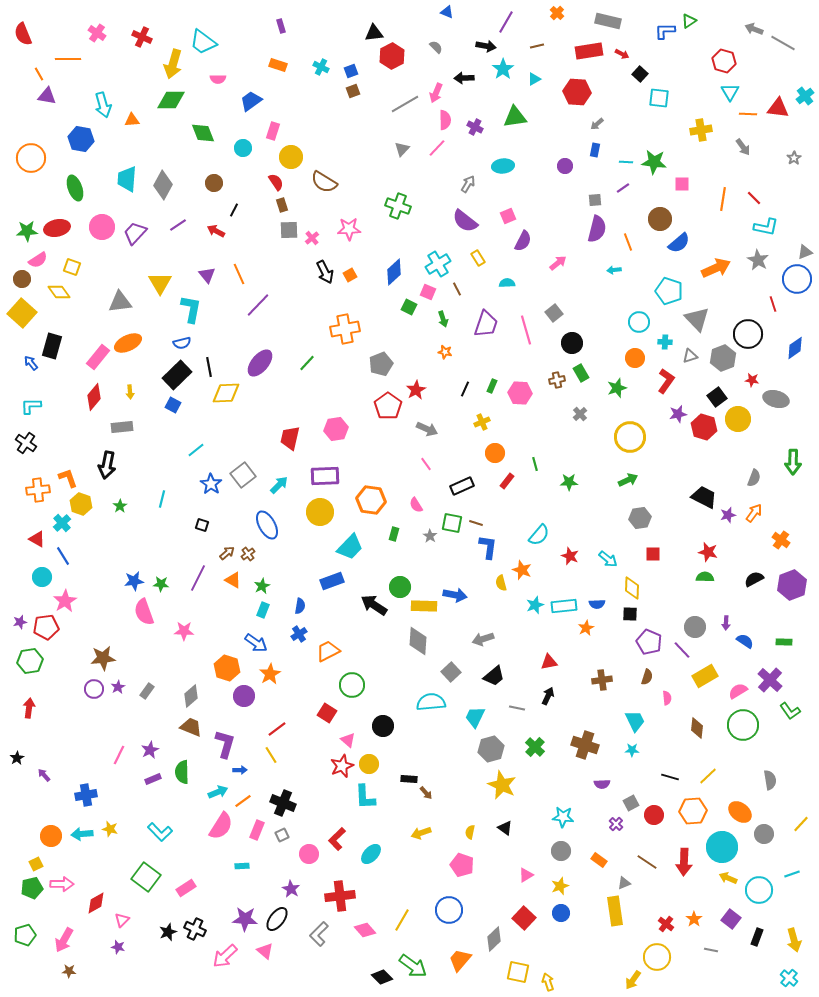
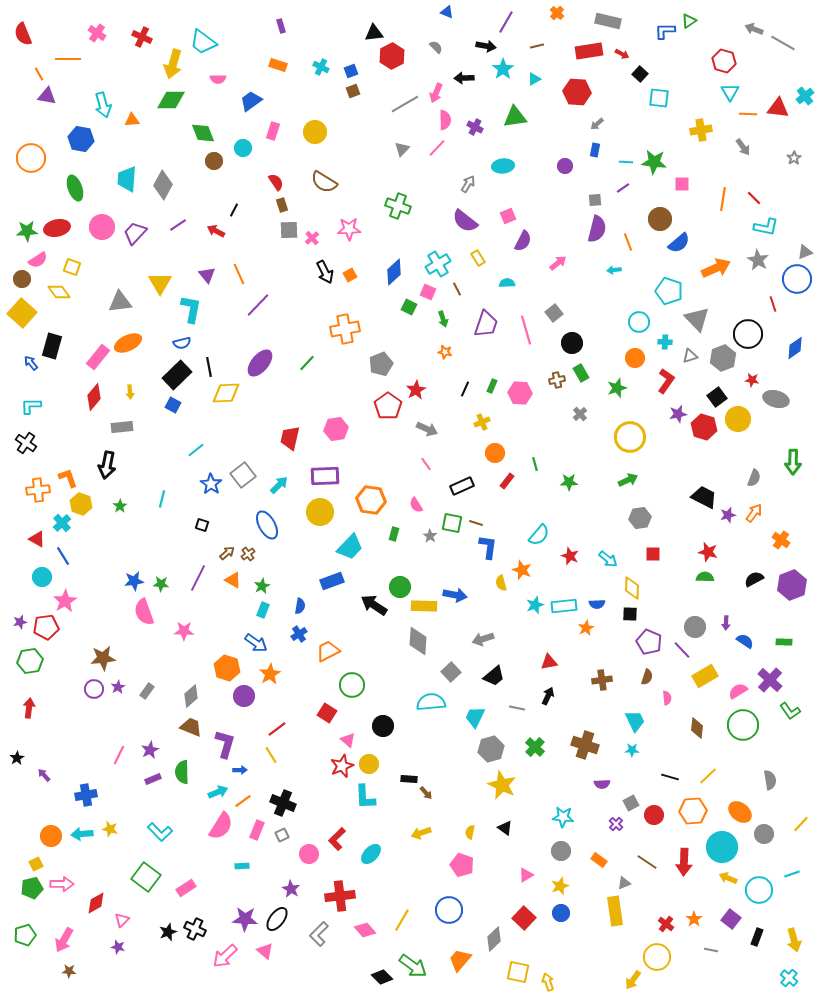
yellow circle at (291, 157): moved 24 px right, 25 px up
brown circle at (214, 183): moved 22 px up
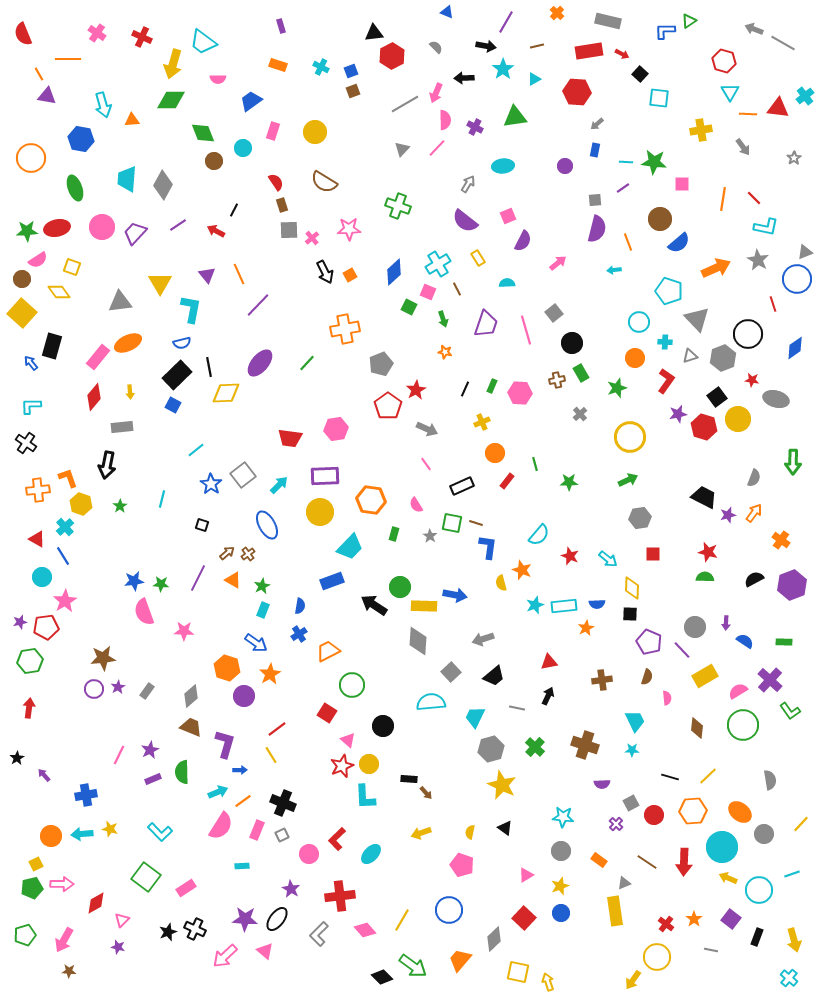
red trapezoid at (290, 438): rotated 95 degrees counterclockwise
cyan cross at (62, 523): moved 3 px right, 4 px down
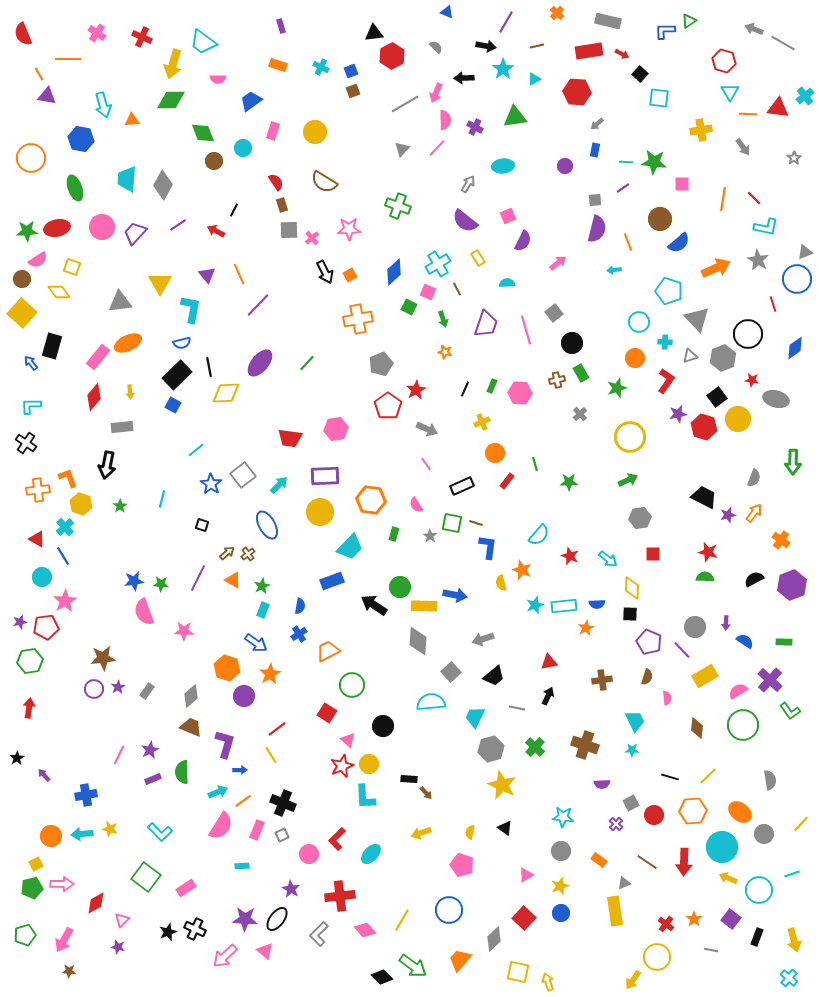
orange cross at (345, 329): moved 13 px right, 10 px up
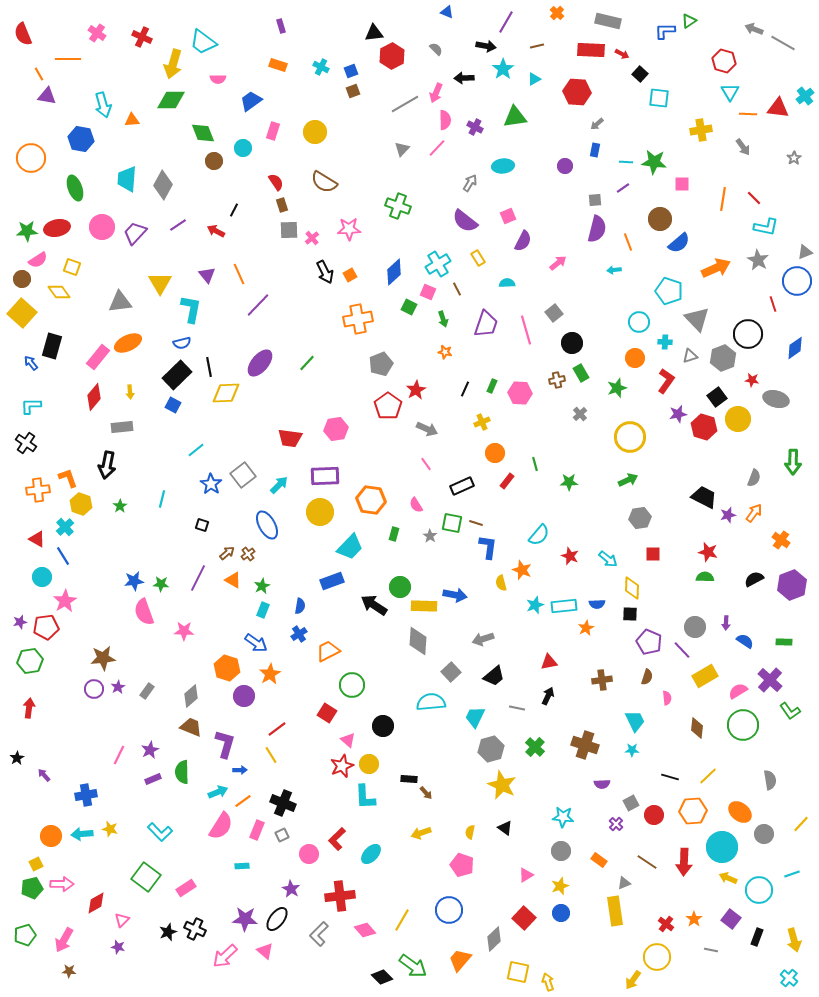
gray semicircle at (436, 47): moved 2 px down
red rectangle at (589, 51): moved 2 px right, 1 px up; rotated 12 degrees clockwise
gray arrow at (468, 184): moved 2 px right, 1 px up
blue circle at (797, 279): moved 2 px down
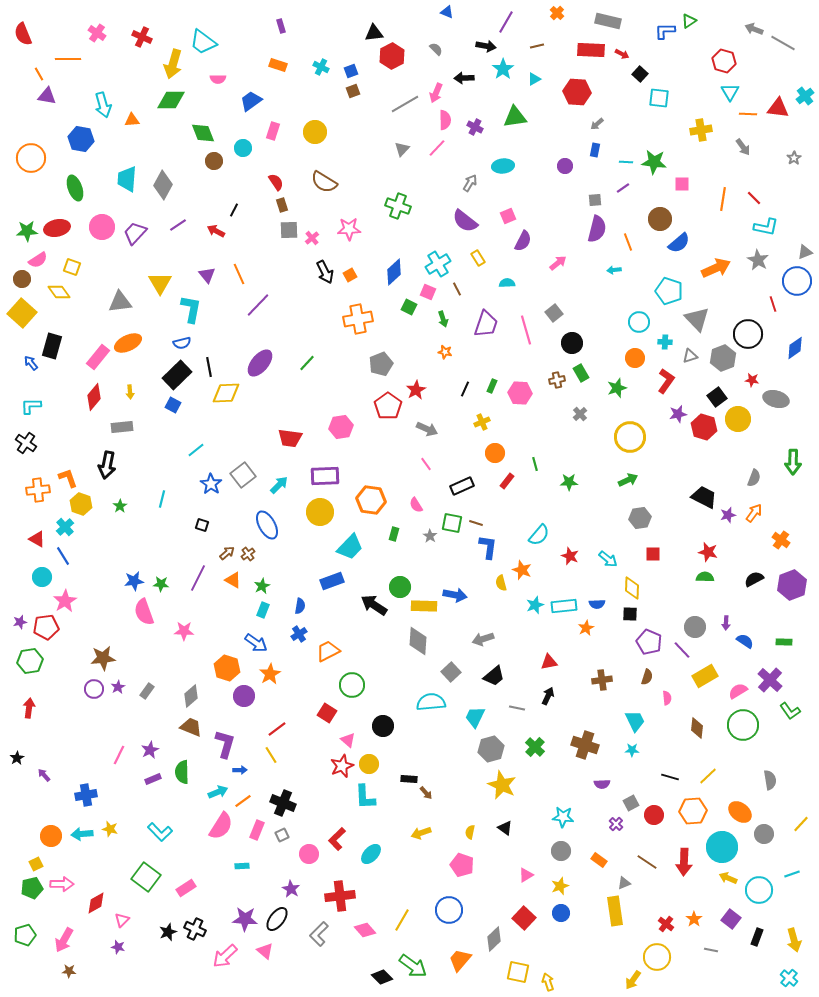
pink hexagon at (336, 429): moved 5 px right, 2 px up
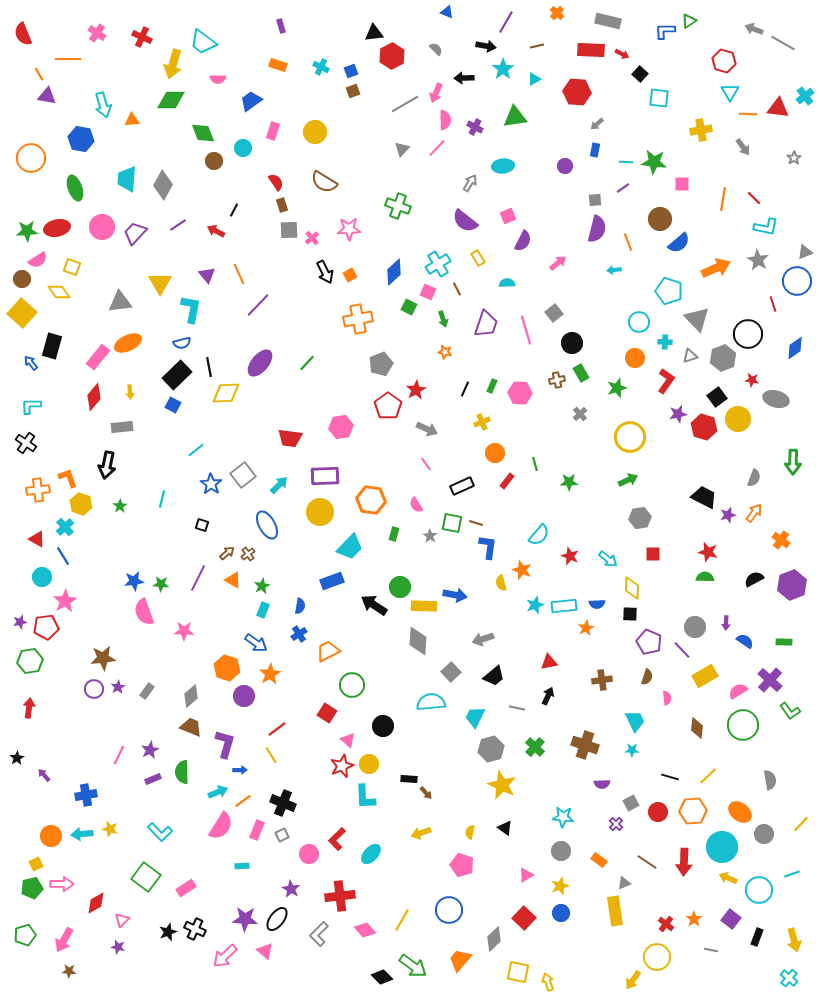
red circle at (654, 815): moved 4 px right, 3 px up
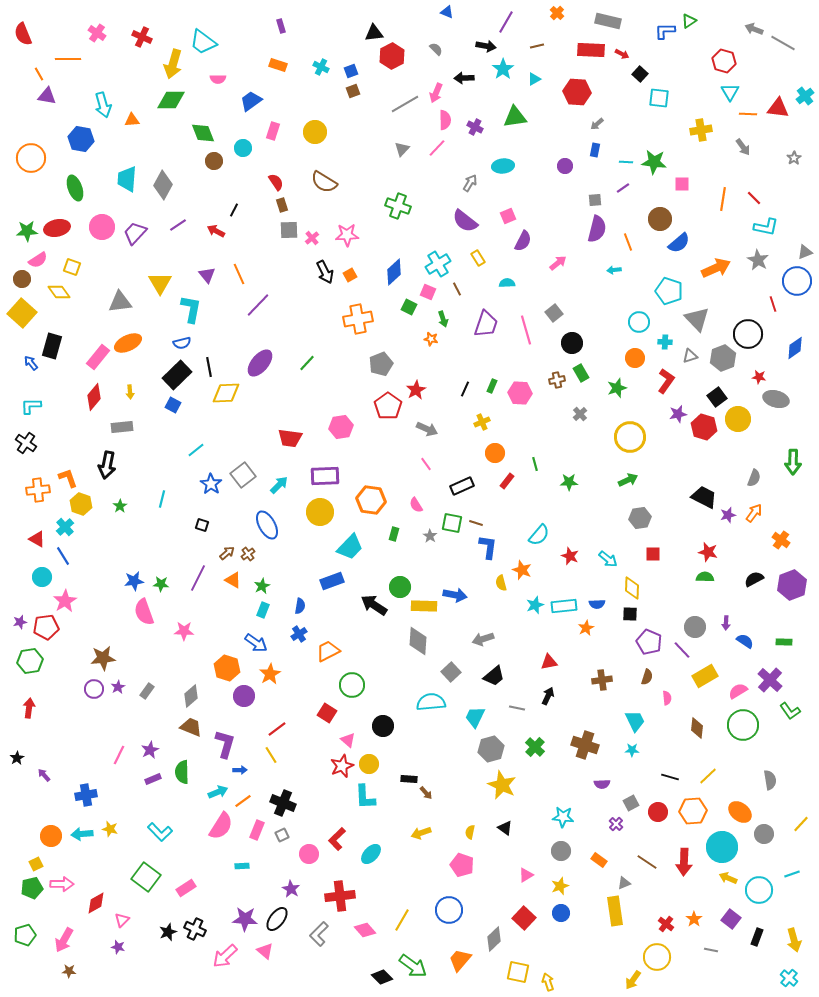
pink star at (349, 229): moved 2 px left, 6 px down
orange star at (445, 352): moved 14 px left, 13 px up
red star at (752, 380): moved 7 px right, 3 px up
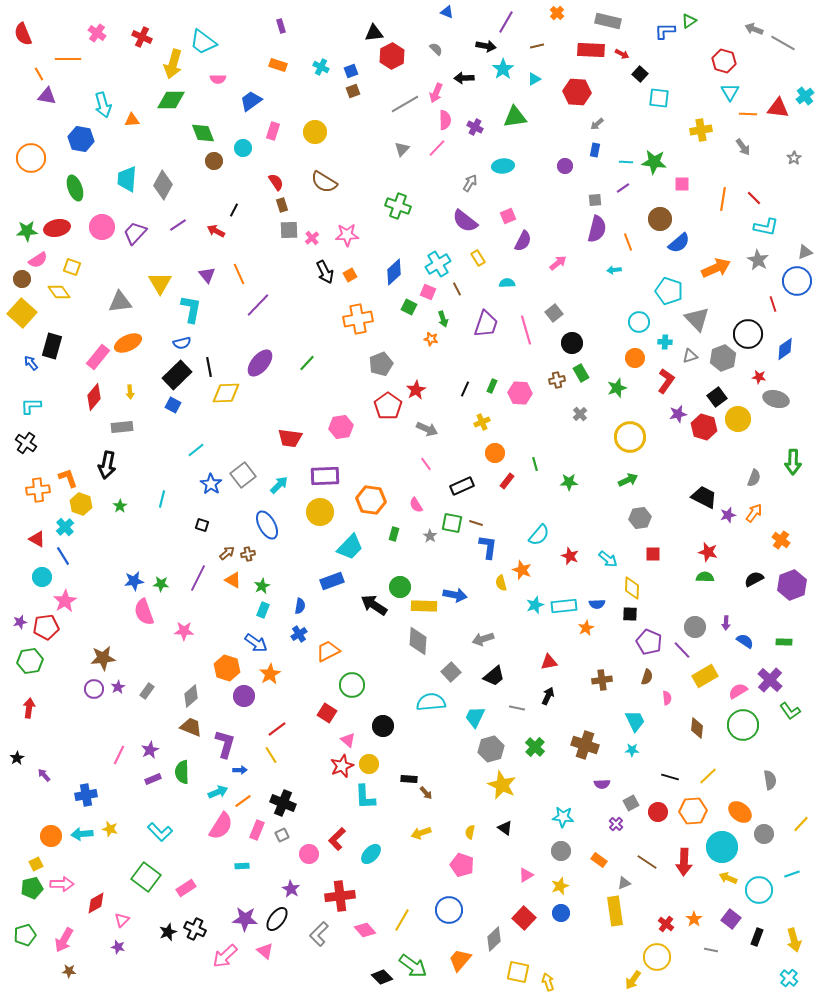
blue diamond at (795, 348): moved 10 px left, 1 px down
brown cross at (248, 554): rotated 24 degrees clockwise
